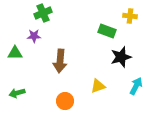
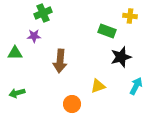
orange circle: moved 7 px right, 3 px down
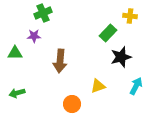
green rectangle: moved 1 px right, 2 px down; rotated 66 degrees counterclockwise
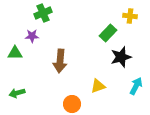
purple star: moved 2 px left
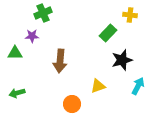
yellow cross: moved 1 px up
black star: moved 1 px right, 3 px down
cyan arrow: moved 2 px right
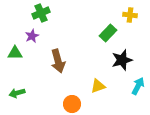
green cross: moved 2 px left
purple star: rotated 24 degrees counterclockwise
brown arrow: moved 2 px left; rotated 20 degrees counterclockwise
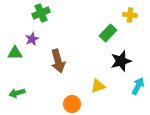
purple star: moved 3 px down
black star: moved 1 px left, 1 px down
